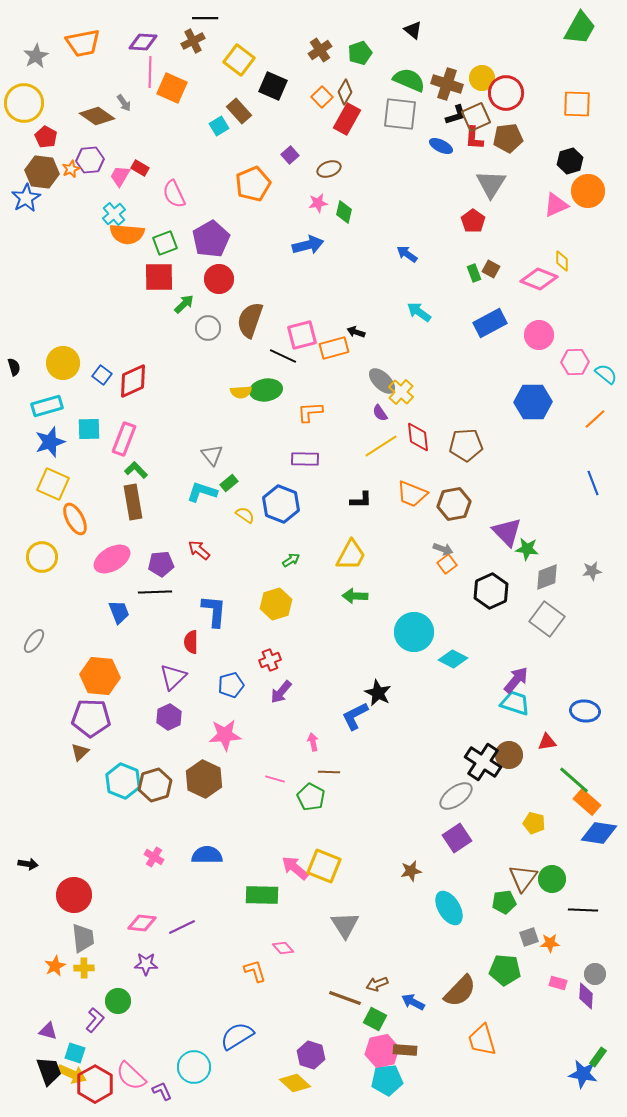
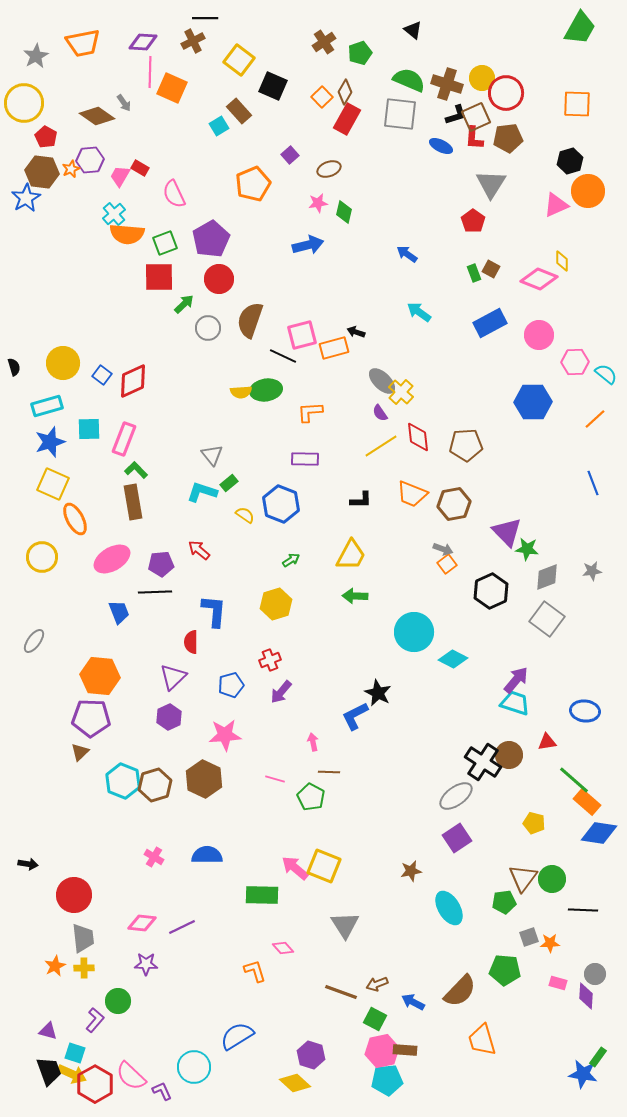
brown cross at (320, 50): moved 4 px right, 8 px up
brown line at (345, 998): moved 4 px left, 6 px up
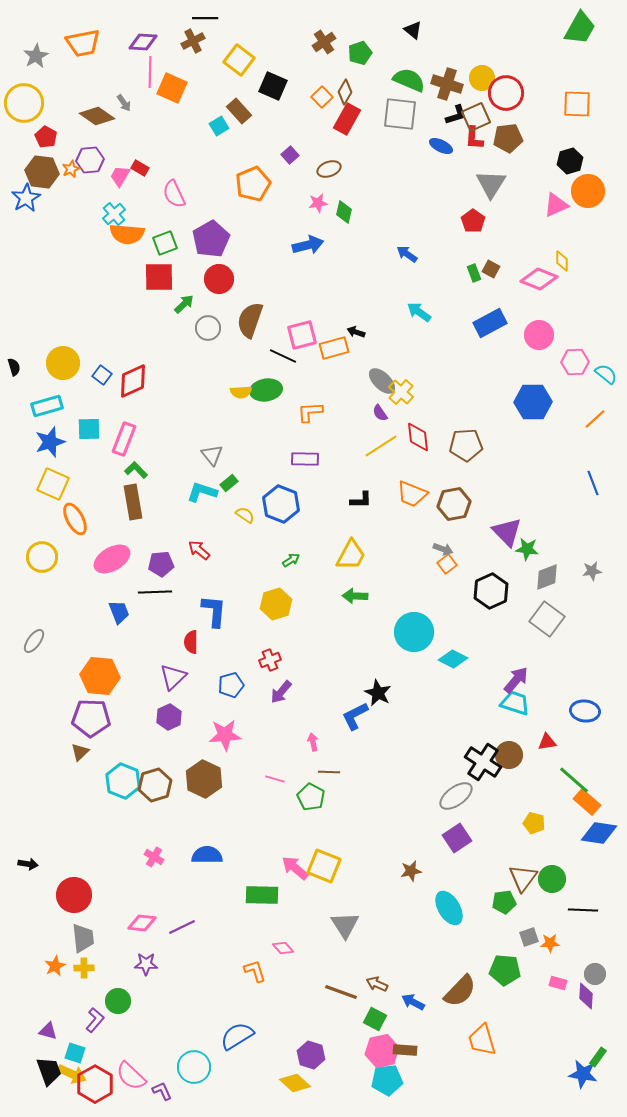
brown arrow at (377, 984): rotated 45 degrees clockwise
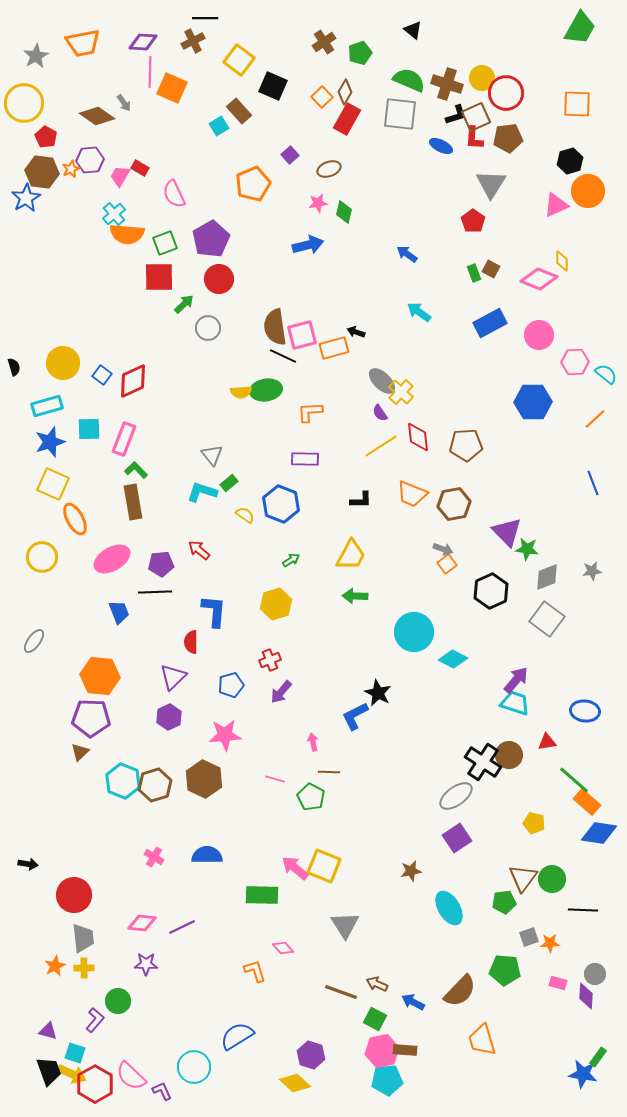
brown semicircle at (250, 320): moved 25 px right, 7 px down; rotated 27 degrees counterclockwise
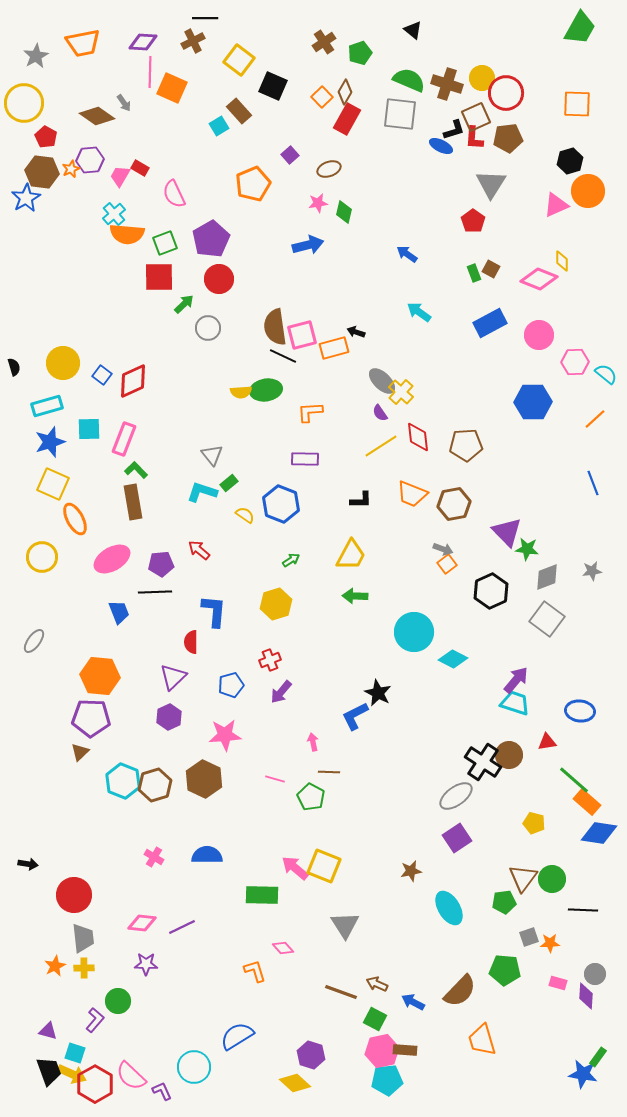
black L-shape at (456, 115): moved 2 px left, 15 px down
blue ellipse at (585, 711): moved 5 px left
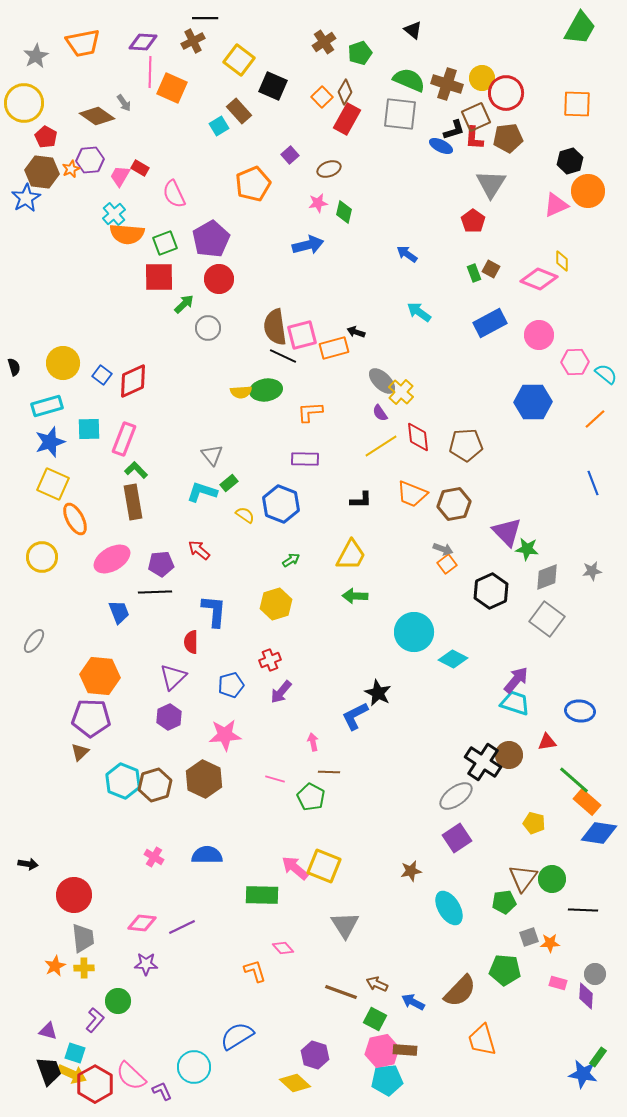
purple hexagon at (311, 1055): moved 4 px right
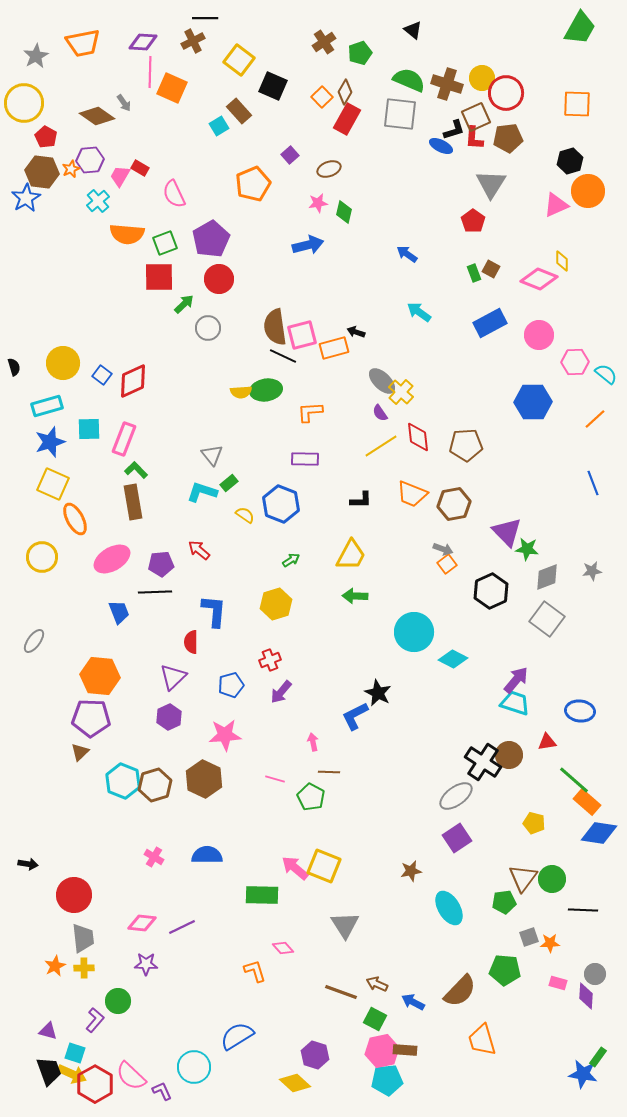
cyan cross at (114, 214): moved 16 px left, 13 px up
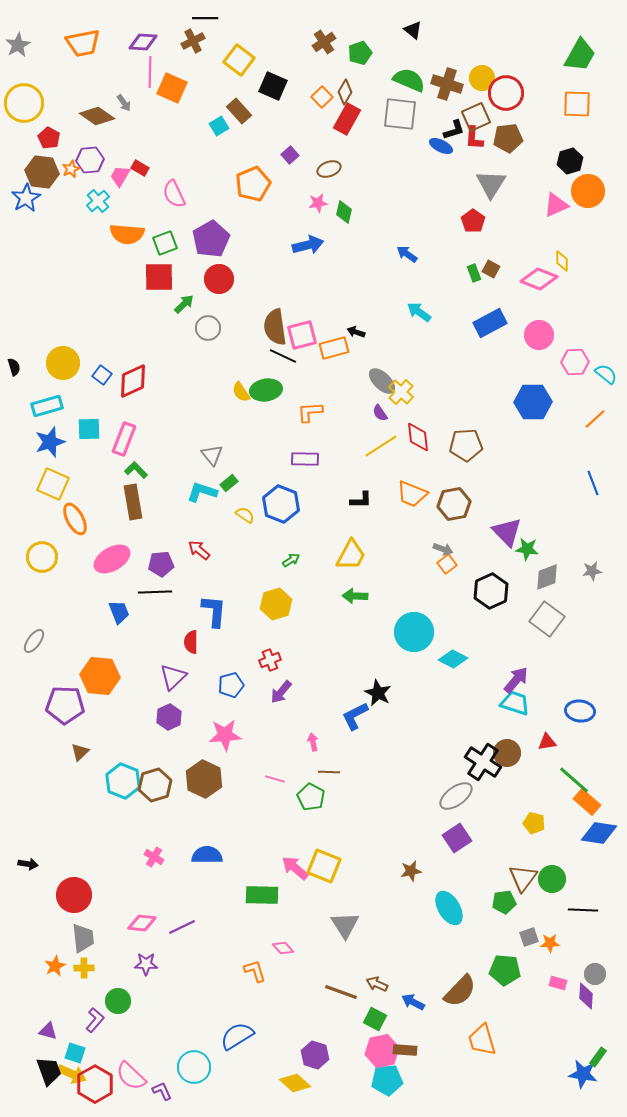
green trapezoid at (580, 28): moved 27 px down
gray star at (36, 56): moved 18 px left, 11 px up
red pentagon at (46, 137): moved 3 px right, 1 px down
yellow semicircle at (241, 392): rotated 60 degrees clockwise
purple pentagon at (91, 718): moved 26 px left, 13 px up
brown circle at (509, 755): moved 2 px left, 2 px up
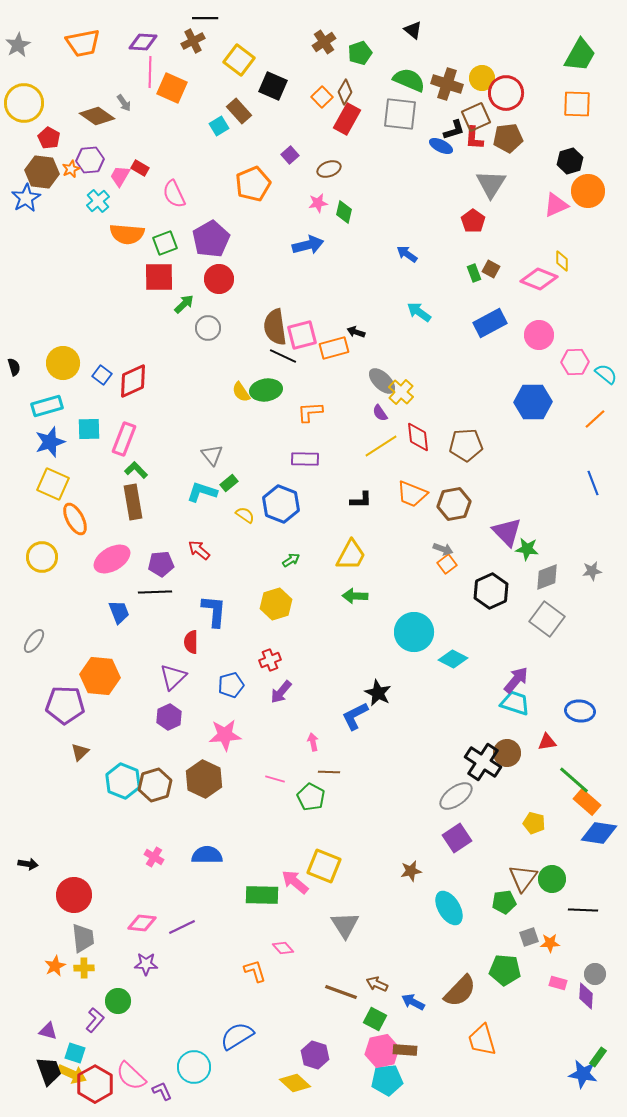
pink arrow at (295, 868): moved 14 px down
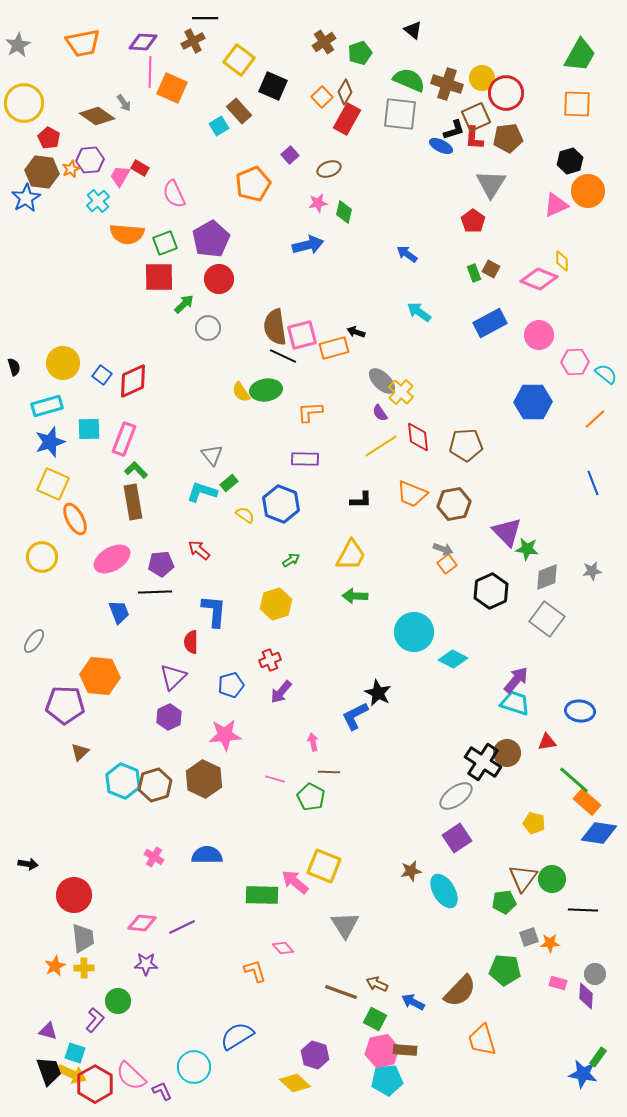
cyan ellipse at (449, 908): moved 5 px left, 17 px up
